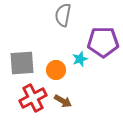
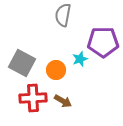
gray square: rotated 32 degrees clockwise
red cross: rotated 24 degrees clockwise
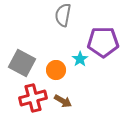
cyan star: rotated 14 degrees counterclockwise
red cross: rotated 12 degrees counterclockwise
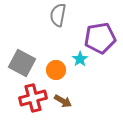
gray semicircle: moved 5 px left
purple pentagon: moved 3 px left, 4 px up; rotated 8 degrees counterclockwise
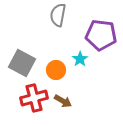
purple pentagon: moved 1 px right, 3 px up; rotated 16 degrees clockwise
red cross: moved 1 px right
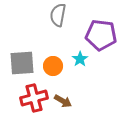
gray square: rotated 32 degrees counterclockwise
orange circle: moved 3 px left, 4 px up
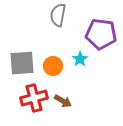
purple pentagon: moved 1 px up
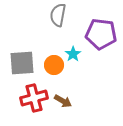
cyan star: moved 7 px left, 5 px up
orange circle: moved 1 px right, 1 px up
